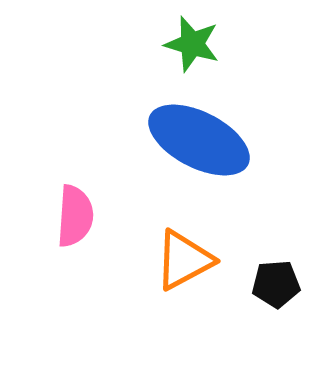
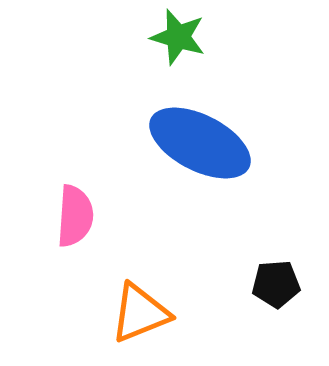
green star: moved 14 px left, 7 px up
blue ellipse: moved 1 px right, 3 px down
orange triangle: moved 44 px left, 53 px down; rotated 6 degrees clockwise
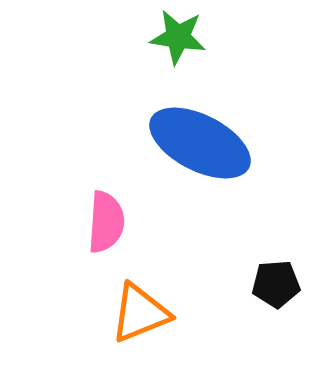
green star: rotated 8 degrees counterclockwise
pink semicircle: moved 31 px right, 6 px down
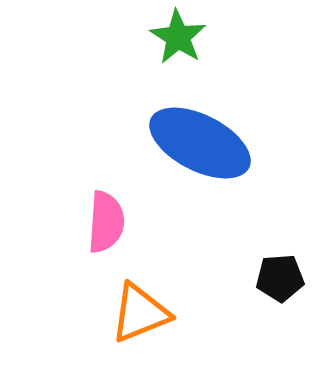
green star: rotated 24 degrees clockwise
black pentagon: moved 4 px right, 6 px up
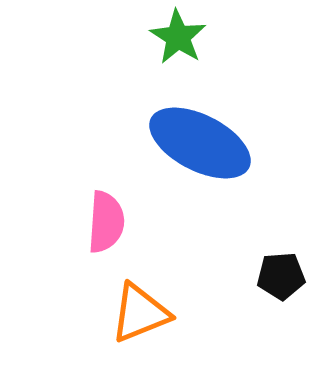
black pentagon: moved 1 px right, 2 px up
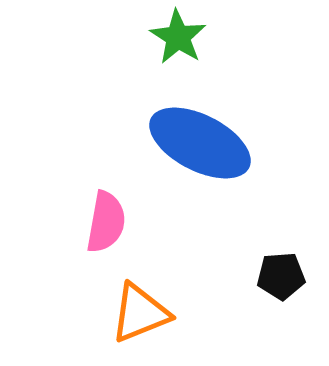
pink semicircle: rotated 6 degrees clockwise
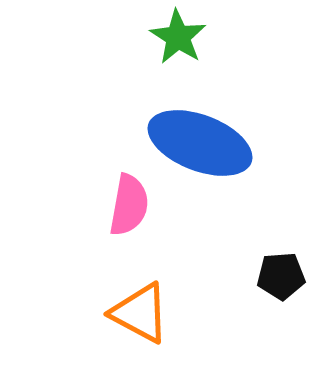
blue ellipse: rotated 6 degrees counterclockwise
pink semicircle: moved 23 px right, 17 px up
orange triangle: rotated 50 degrees clockwise
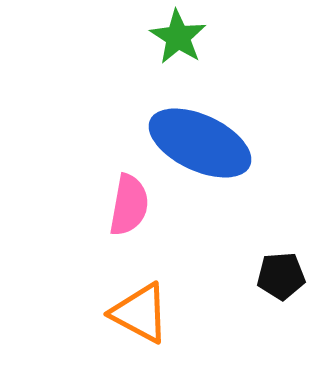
blue ellipse: rotated 4 degrees clockwise
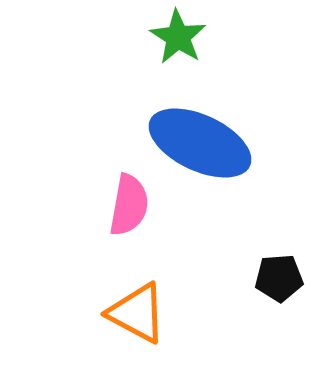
black pentagon: moved 2 px left, 2 px down
orange triangle: moved 3 px left
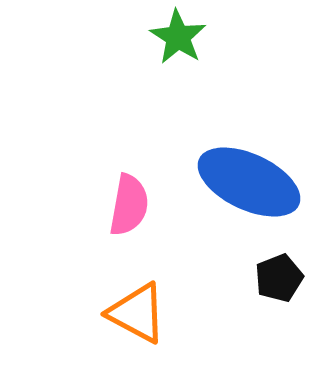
blue ellipse: moved 49 px right, 39 px down
black pentagon: rotated 18 degrees counterclockwise
